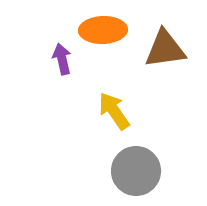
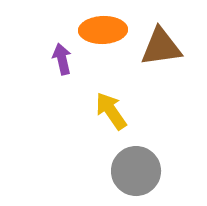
brown triangle: moved 4 px left, 2 px up
yellow arrow: moved 3 px left
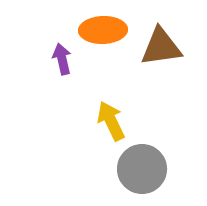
yellow arrow: moved 10 px down; rotated 9 degrees clockwise
gray circle: moved 6 px right, 2 px up
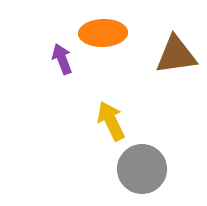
orange ellipse: moved 3 px down
brown triangle: moved 15 px right, 8 px down
purple arrow: rotated 8 degrees counterclockwise
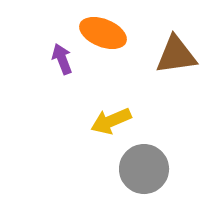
orange ellipse: rotated 24 degrees clockwise
yellow arrow: rotated 87 degrees counterclockwise
gray circle: moved 2 px right
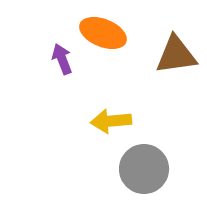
yellow arrow: rotated 18 degrees clockwise
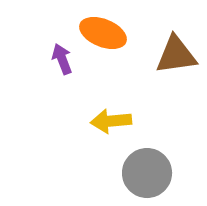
gray circle: moved 3 px right, 4 px down
